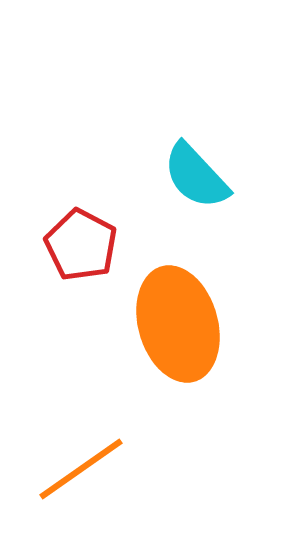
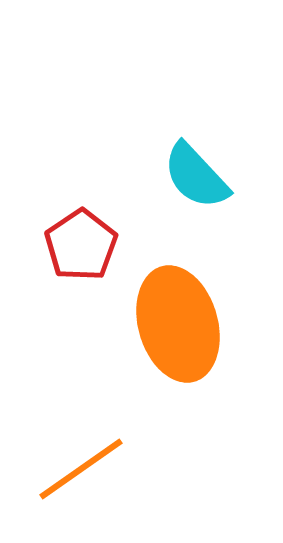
red pentagon: rotated 10 degrees clockwise
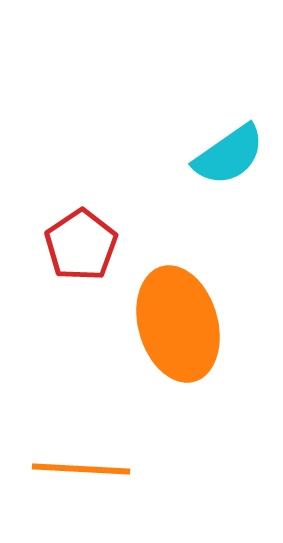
cyan semicircle: moved 33 px right, 21 px up; rotated 82 degrees counterclockwise
orange line: rotated 38 degrees clockwise
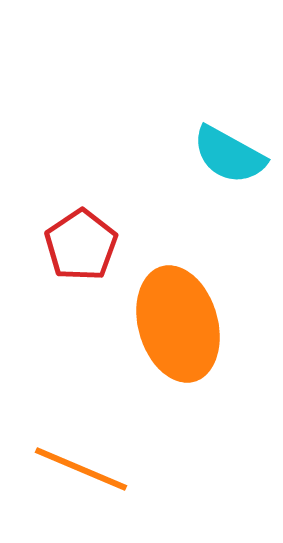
cyan semicircle: rotated 64 degrees clockwise
orange line: rotated 20 degrees clockwise
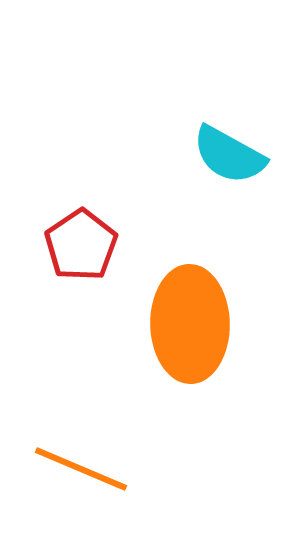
orange ellipse: moved 12 px right; rotated 15 degrees clockwise
